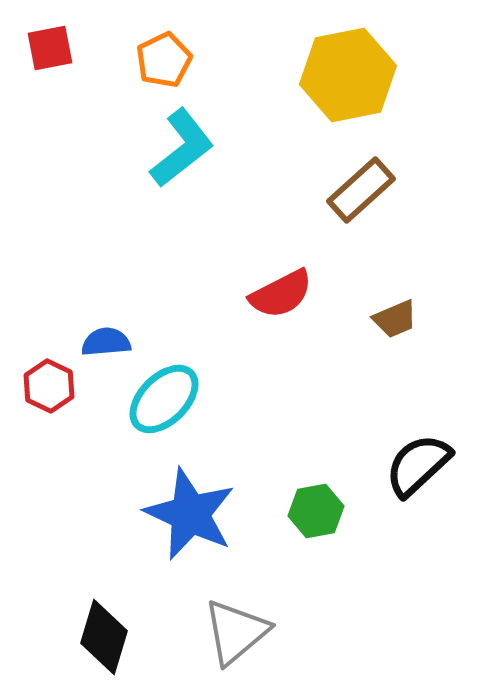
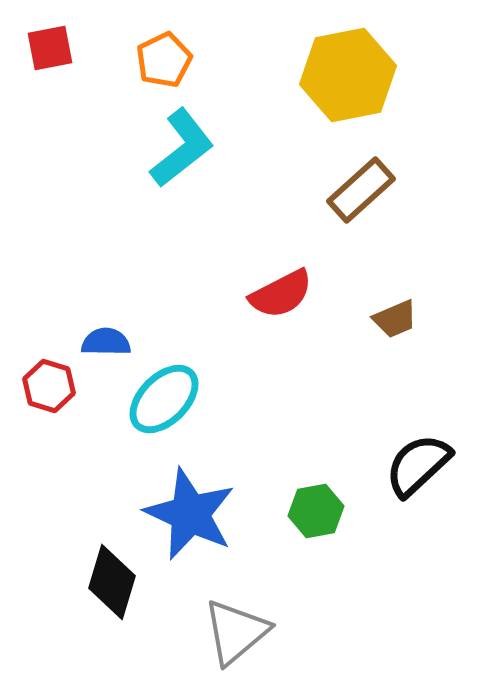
blue semicircle: rotated 6 degrees clockwise
red hexagon: rotated 9 degrees counterclockwise
black diamond: moved 8 px right, 55 px up
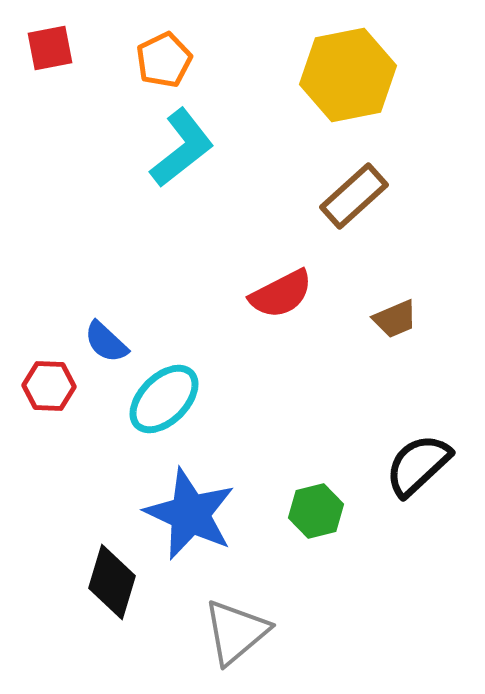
brown rectangle: moved 7 px left, 6 px down
blue semicircle: rotated 138 degrees counterclockwise
red hexagon: rotated 15 degrees counterclockwise
green hexagon: rotated 4 degrees counterclockwise
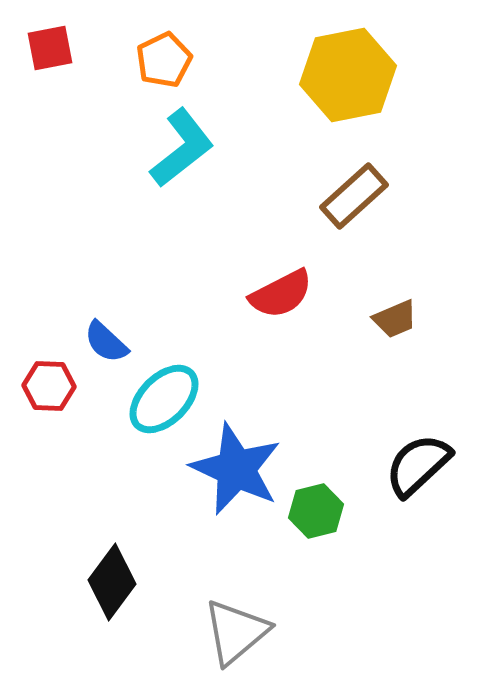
blue star: moved 46 px right, 45 px up
black diamond: rotated 20 degrees clockwise
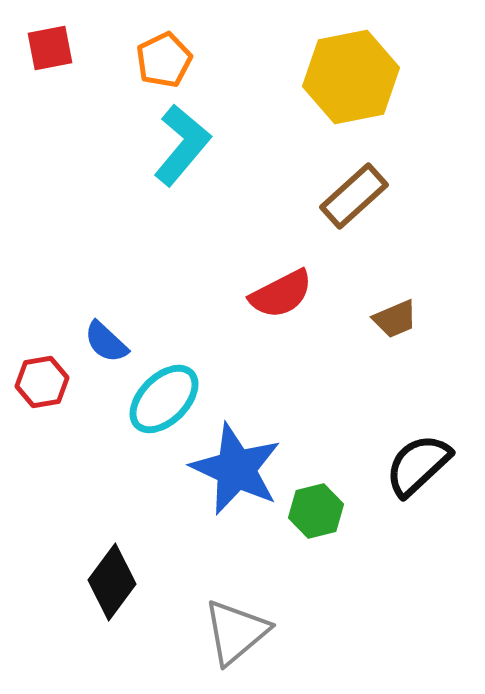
yellow hexagon: moved 3 px right, 2 px down
cyan L-shape: moved 3 px up; rotated 12 degrees counterclockwise
red hexagon: moved 7 px left, 4 px up; rotated 12 degrees counterclockwise
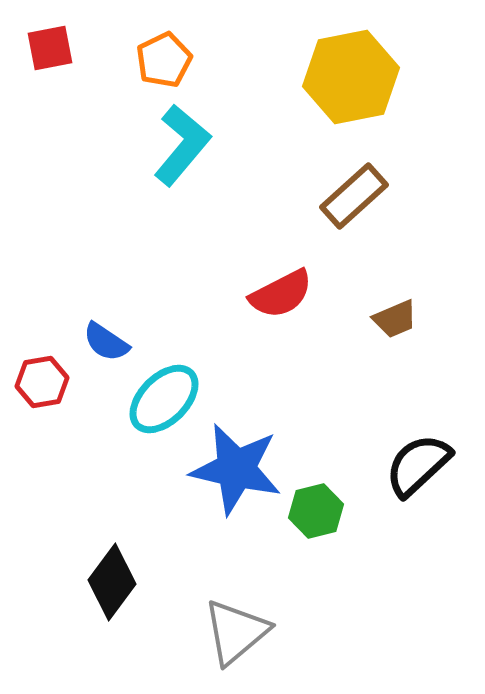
blue semicircle: rotated 9 degrees counterclockwise
blue star: rotated 12 degrees counterclockwise
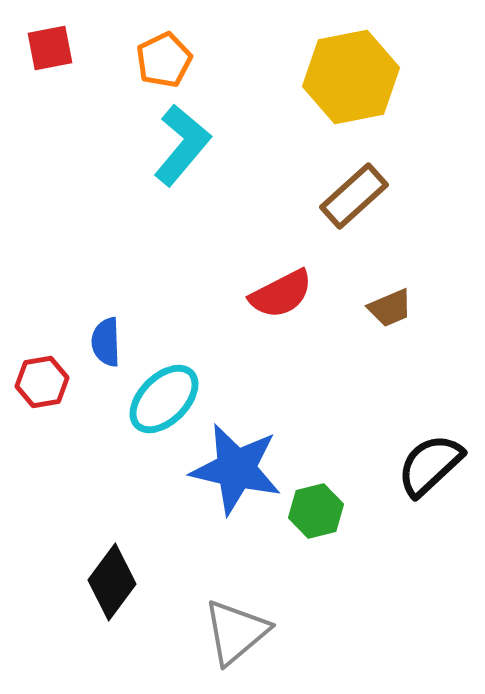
brown trapezoid: moved 5 px left, 11 px up
blue semicircle: rotated 54 degrees clockwise
black semicircle: moved 12 px right
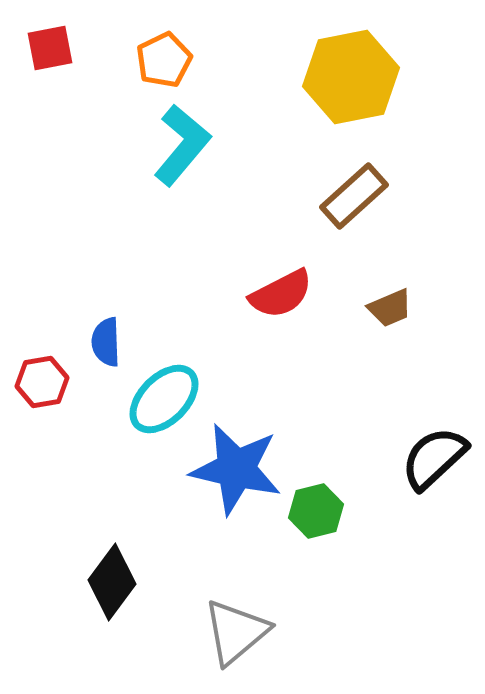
black semicircle: moved 4 px right, 7 px up
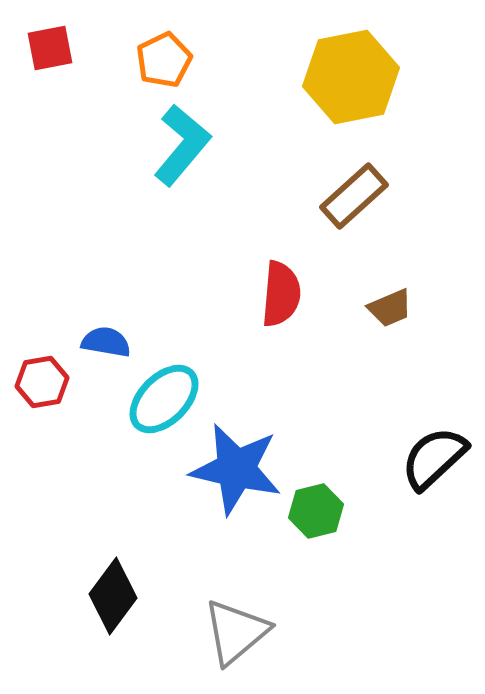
red semicircle: rotated 58 degrees counterclockwise
blue semicircle: rotated 102 degrees clockwise
black diamond: moved 1 px right, 14 px down
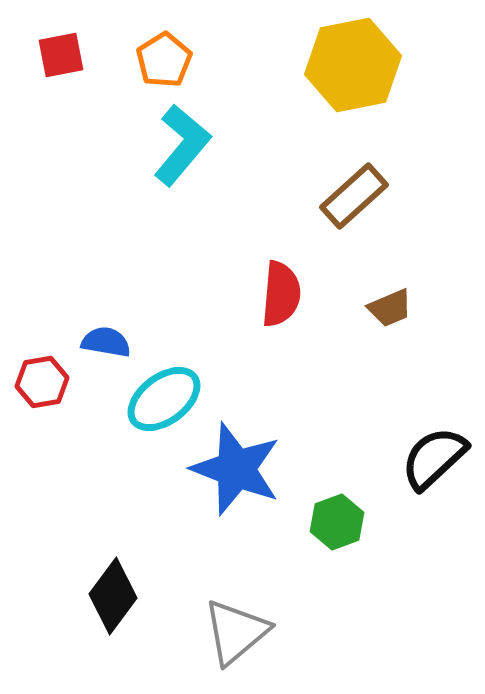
red square: moved 11 px right, 7 px down
orange pentagon: rotated 6 degrees counterclockwise
yellow hexagon: moved 2 px right, 12 px up
cyan ellipse: rotated 8 degrees clockwise
blue star: rotated 8 degrees clockwise
green hexagon: moved 21 px right, 11 px down; rotated 6 degrees counterclockwise
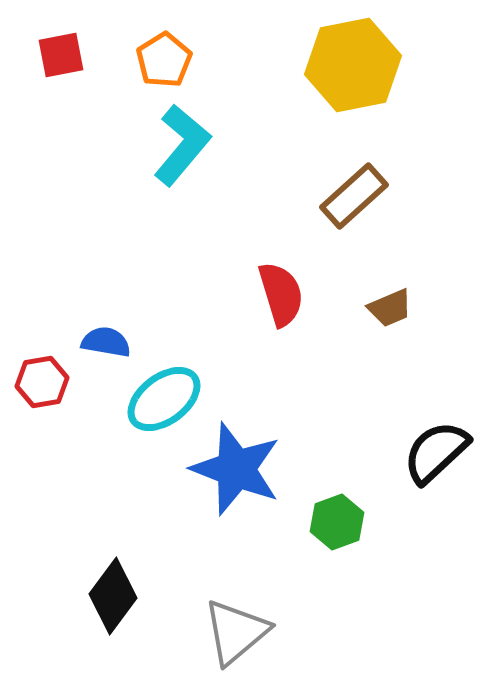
red semicircle: rotated 22 degrees counterclockwise
black semicircle: moved 2 px right, 6 px up
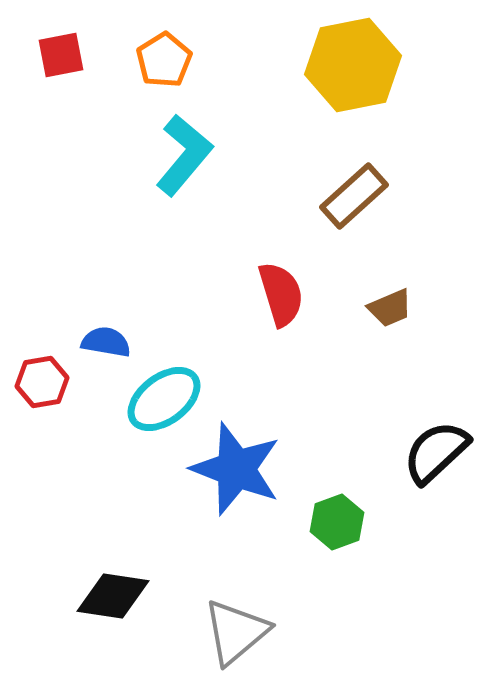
cyan L-shape: moved 2 px right, 10 px down
black diamond: rotated 62 degrees clockwise
